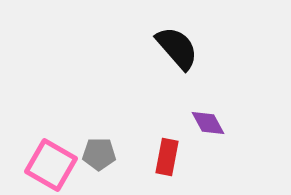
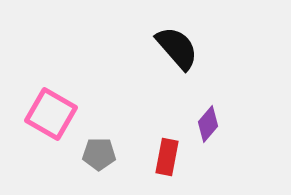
purple diamond: moved 1 px down; rotated 69 degrees clockwise
pink square: moved 51 px up
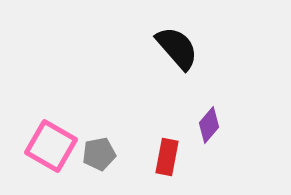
pink square: moved 32 px down
purple diamond: moved 1 px right, 1 px down
gray pentagon: rotated 12 degrees counterclockwise
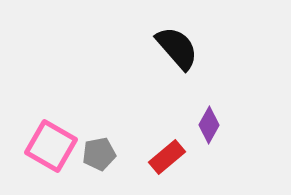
purple diamond: rotated 12 degrees counterclockwise
red rectangle: rotated 39 degrees clockwise
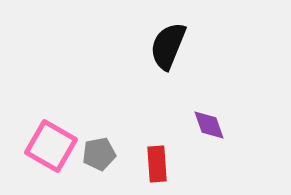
black semicircle: moved 9 px left, 2 px up; rotated 117 degrees counterclockwise
purple diamond: rotated 48 degrees counterclockwise
red rectangle: moved 10 px left, 7 px down; rotated 54 degrees counterclockwise
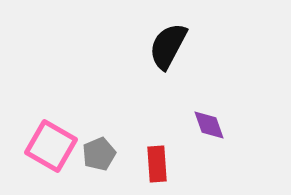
black semicircle: rotated 6 degrees clockwise
gray pentagon: rotated 12 degrees counterclockwise
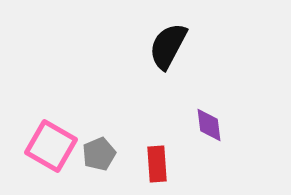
purple diamond: rotated 12 degrees clockwise
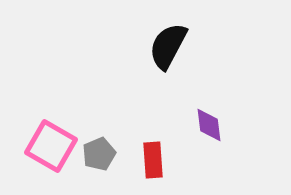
red rectangle: moved 4 px left, 4 px up
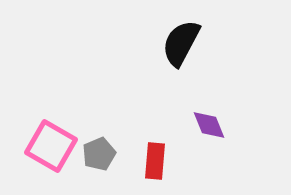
black semicircle: moved 13 px right, 3 px up
purple diamond: rotated 15 degrees counterclockwise
red rectangle: moved 2 px right, 1 px down; rotated 9 degrees clockwise
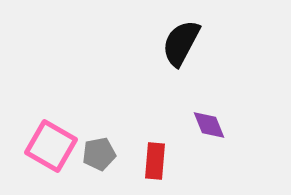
gray pentagon: rotated 12 degrees clockwise
